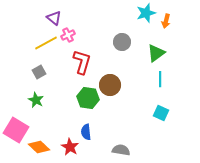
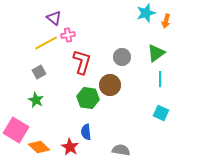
pink cross: rotated 16 degrees clockwise
gray circle: moved 15 px down
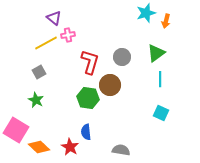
red L-shape: moved 8 px right
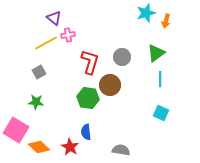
green star: moved 2 px down; rotated 21 degrees counterclockwise
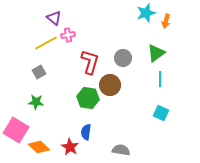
gray circle: moved 1 px right, 1 px down
blue semicircle: rotated 14 degrees clockwise
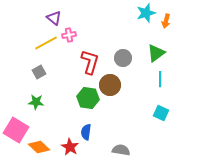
pink cross: moved 1 px right
